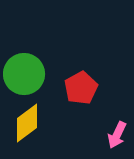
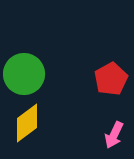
red pentagon: moved 30 px right, 9 px up
pink arrow: moved 3 px left
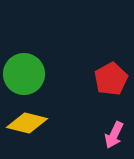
yellow diamond: rotated 51 degrees clockwise
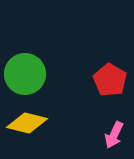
green circle: moved 1 px right
red pentagon: moved 1 px left, 1 px down; rotated 12 degrees counterclockwise
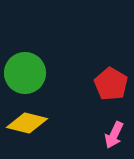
green circle: moved 1 px up
red pentagon: moved 1 px right, 4 px down
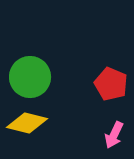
green circle: moved 5 px right, 4 px down
red pentagon: rotated 8 degrees counterclockwise
